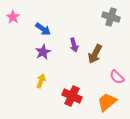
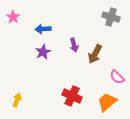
blue arrow: rotated 140 degrees clockwise
yellow arrow: moved 24 px left, 19 px down
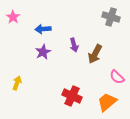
yellow arrow: moved 17 px up
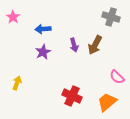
brown arrow: moved 9 px up
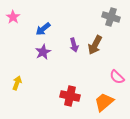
blue arrow: rotated 35 degrees counterclockwise
red cross: moved 2 px left; rotated 12 degrees counterclockwise
orange trapezoid: moved 3 px left
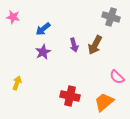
pink star: rotated 24 degrees counterclockwise
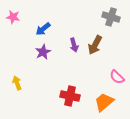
yellow arrow: rotated 40 degrees counterclockwise
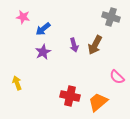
pink star: moved 10 px right
orange trapezoid: moved 6 px left
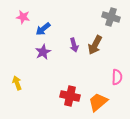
pink semicircle: rotated 133 degrees counterclockwise
